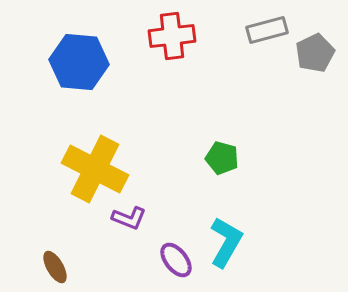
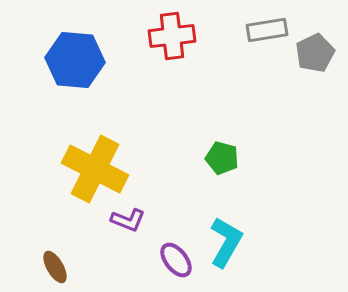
gray rectangle: rotated 6 degrees clockwise
blue hexagon: moved 4 px left, 2 px up
purple L-shape: moved 1 px left, 2 px down
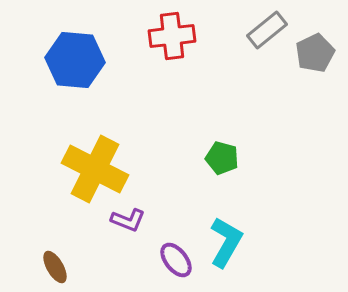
gray rectangle: rotated 30 degrees counterclockwise
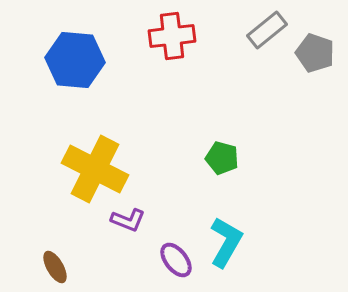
gray pentagon: rotated 27 degrees counterclockwise
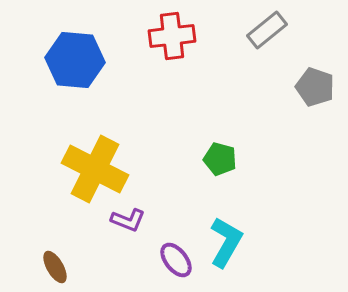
gray pentagon: moved 34 px down
green pentagon: moved 2 px left, 1 px down
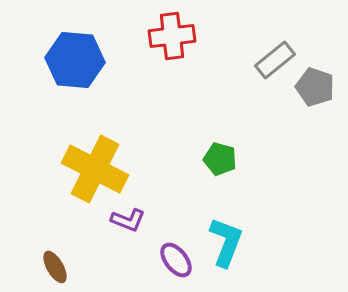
gray rectangle: moved 8 px right, 30 px down
cyan L-shape: rotated 9 degrees counterclockwise
